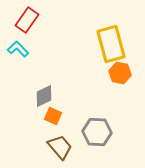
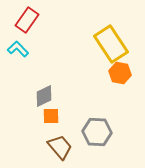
yellow rectangle: rotated 18 degrees counterclockwise
orange square: moved 2 px left; rotated 24 degrees counterclockwise
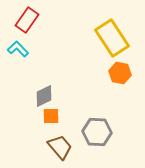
yellow rectangle: moved 1 px right, 6 px up
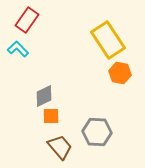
yellow rectangle: moved 4 px left, 2 px down
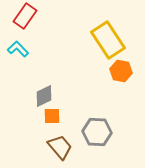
red rectangle: moved 2 px left, 4 px up
orange hexagon: moved 1 px right, 2 px up
orange square: moved 1 px right
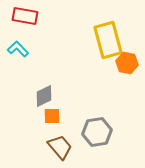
red rectangle: rotated 65 degrees clockwise
yellow rectangle: rotated 18 degrees clockwise
orange hexagon: moved 6 px right, 8 px up
gray hexagon: rotated 12 degrees counterclockwise
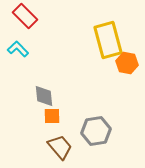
red rectangle: rotated 35 degrees clockwise
gray diamond: rotated 70 degrees counterclockwise
gray hexagon: moved 1 px left, 1 px up
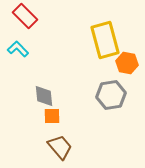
yellow rectangle: moved 3 px left
gray hexagon: moved 15 px right, 36 px up
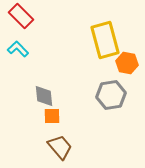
red rectangle: moved 4 px left
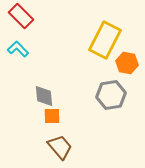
yellow rectangle: rotated 42 degrees clockwise
